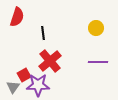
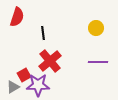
gray triangle: rotated 24 degrees clockwise
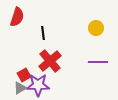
gray triangle: moved 7 px right, 1 px down
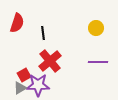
red semicircle: moved 6 px down
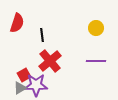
black line: moved 1 px left, 2 px down
purple line: moved 2 px left, 1 px up
purple star: moved 2 px left
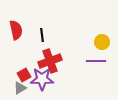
red semicircle: moved 1 px left, 7 px down; rotated 30 degrees counterclockwise
yellow circle: moved 6 px right, 14 px down
red cross: rotated 20 degrees clockwise
purple star: moved 6 px right, 6 px up
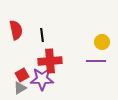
red cross: rotated 15 degrees clockwise
red square: moved 2 px left
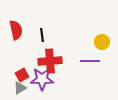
purple line: moved 6 px left
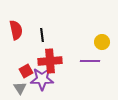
red square: moved 4 px right, 4 px up
gray triangle: rotated 32 degrees counterclockwise
